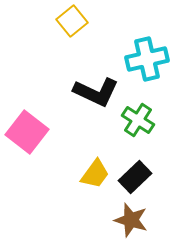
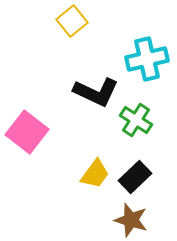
green cross: moved 2 px left
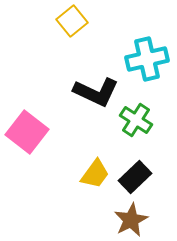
brown star: rotated 28 degrees clockwise
